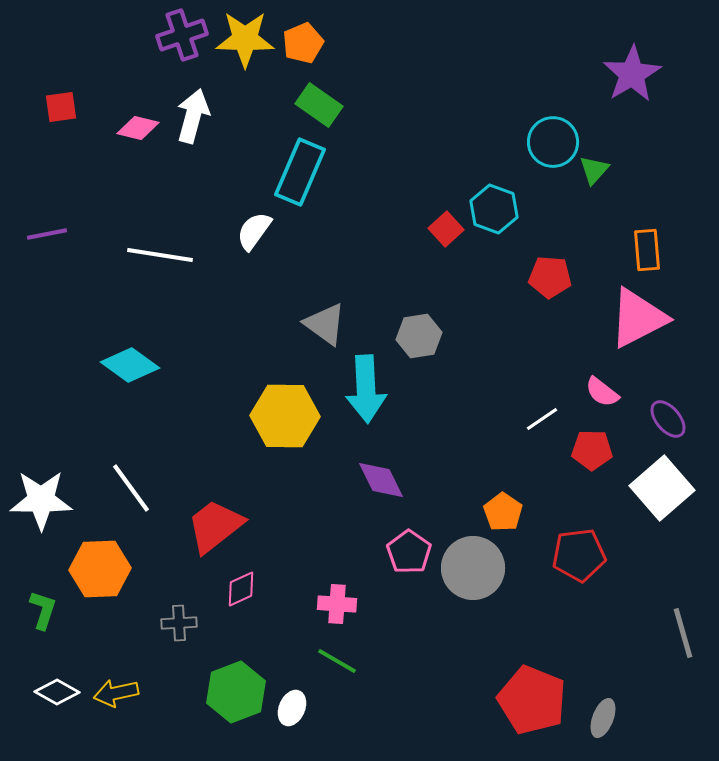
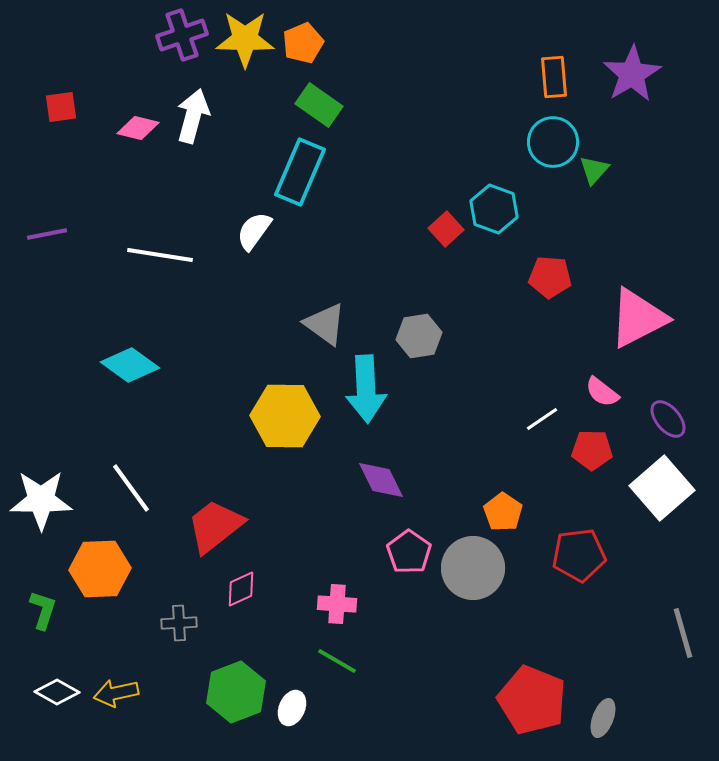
orange rectangle at (647, 250): moved 93 px left, 173 px up
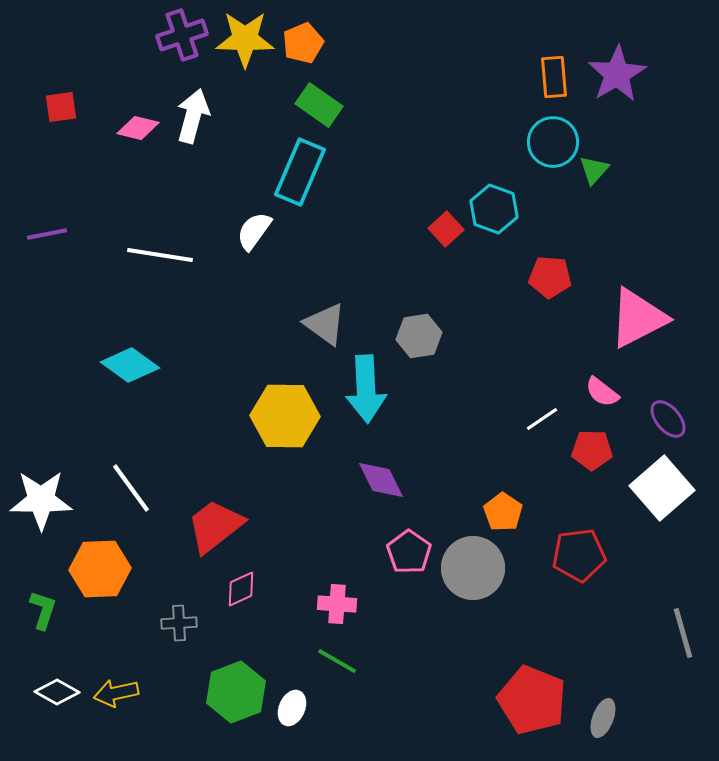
purple star at (632, 74): moved 15 px left
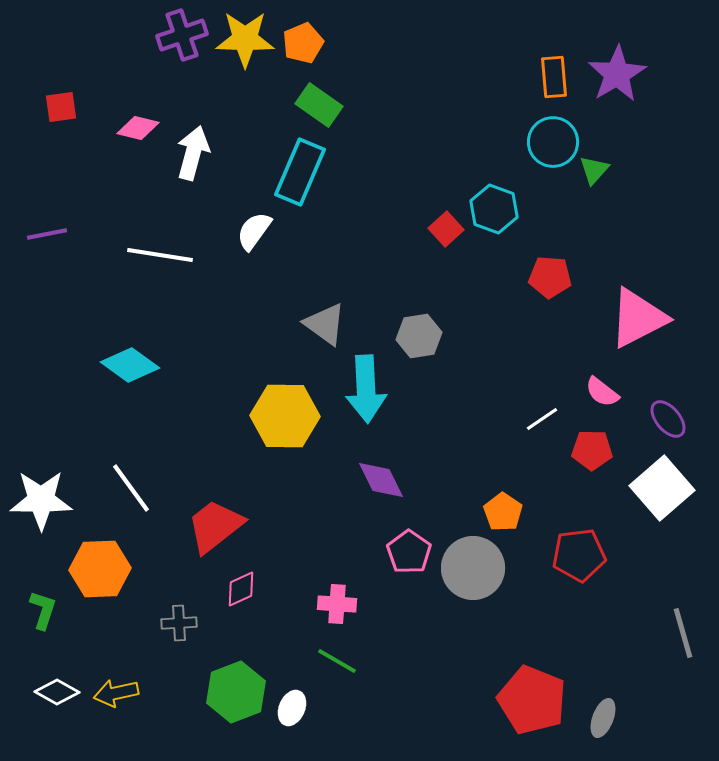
white arrow at (193, 116): moved 37 px down
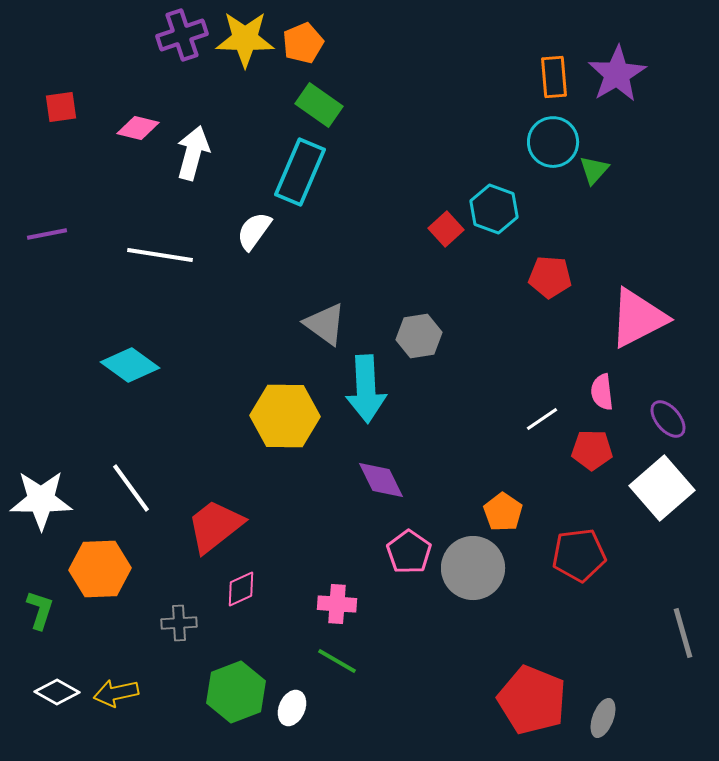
pink semicircle at (602, 392): rotated 45 degrees clockwise
green L-shape at (43, 610): moved 3 px left
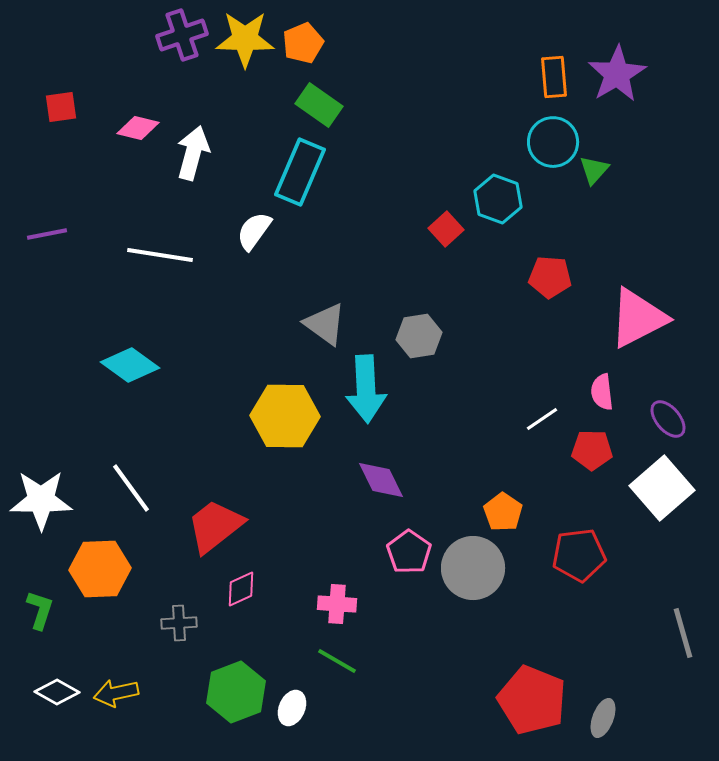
cyan hexagon at (494, 209): moved 4 px right, 10 px up
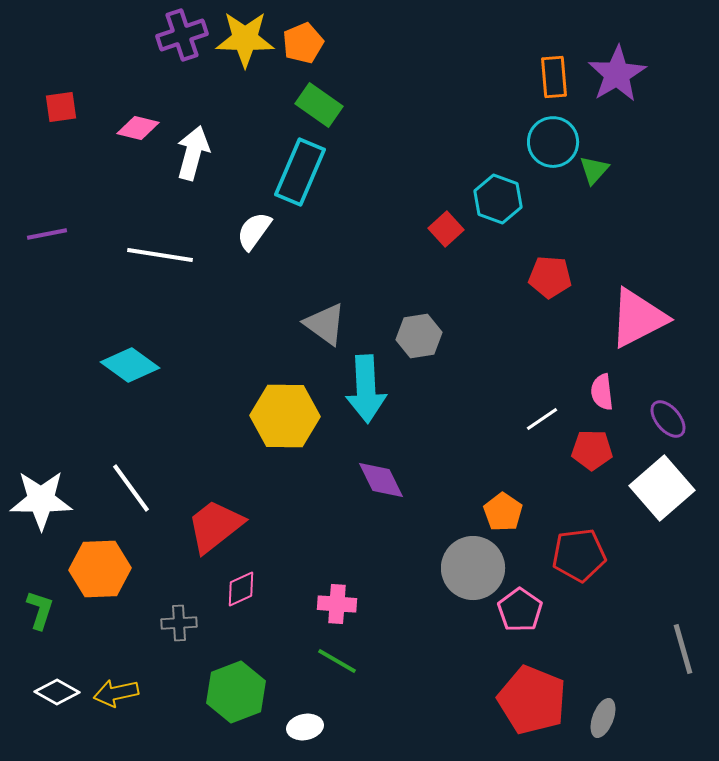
pink pentagon at (409, 552): moved 111 px right, 58 px down
gray line at (683, 633): moved 16 px down
white ellipse at (292, 708): moved 13 px right, 19 px down; rotated 56 degrees clockwise
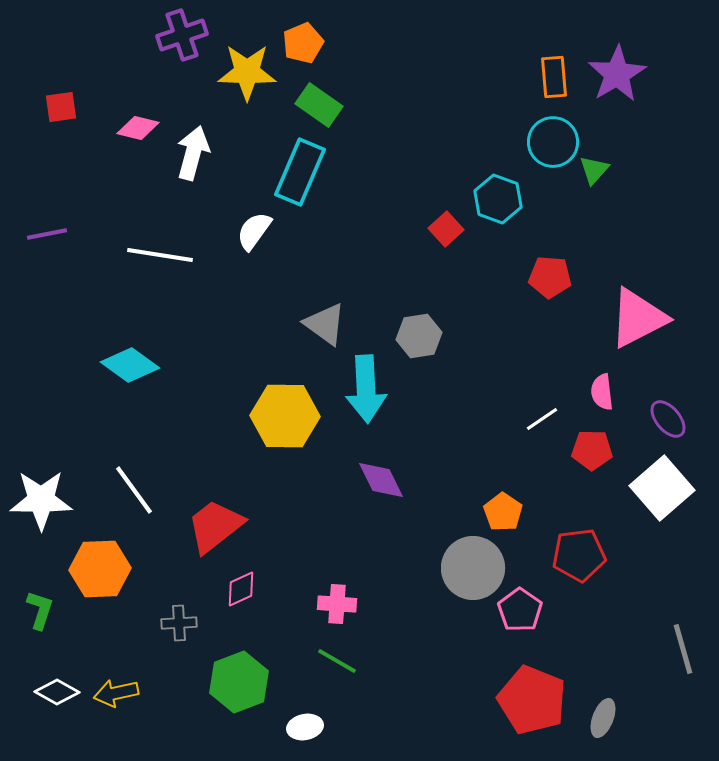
yellow star at (245, 39): moved 2 px right, 33 px down
white line at (131, 488): moved 3 px right, 2 px down
green hexagon at (236, 692): moved 3 px right, 10 px up
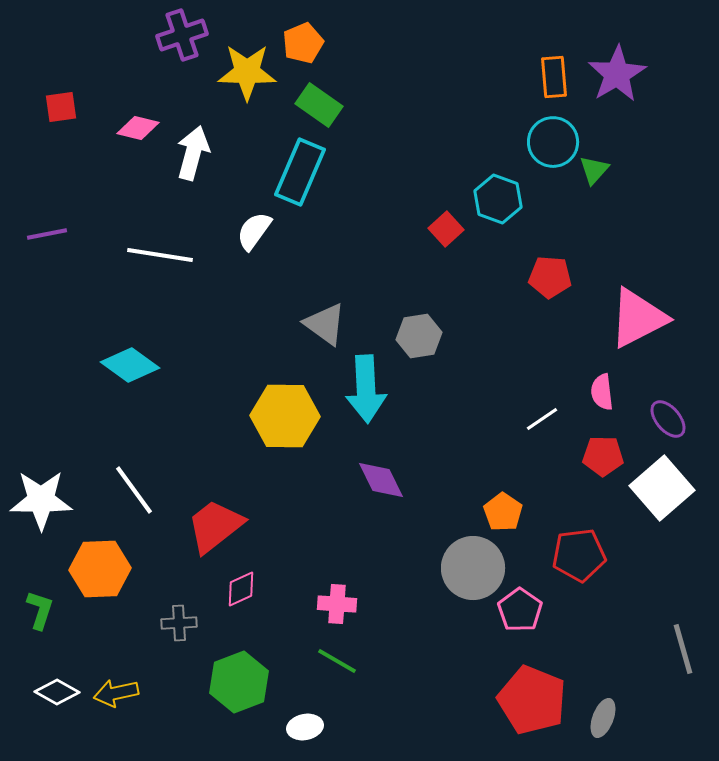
red pentagon at (592, 450): moved 11 px right, 6 px down
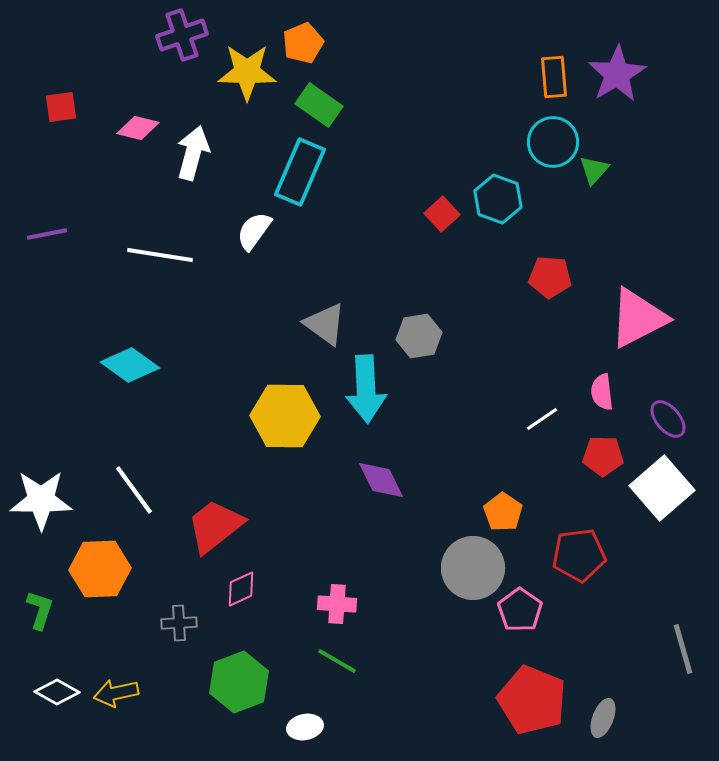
red square at (446, 229): moved 4 px left, 15 px up
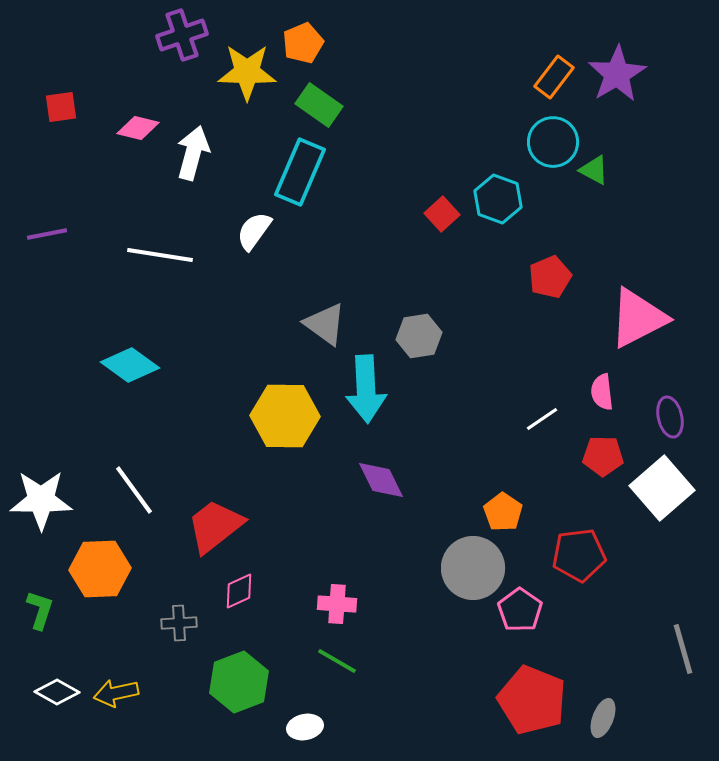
orange rectangle at (554, 77): rotated 42 degrees clockwise
green triangle at (594, 170): rotated 44 degrees counterclockwise
red pentagon at (550, 277): rotated 27 degrees counterclockwise
purple ellipse at (668, 419): moved 2 px right, 2 px up; rotated 27 degrees clockwise
pink diamond at (241, 589): moved 2 px left, 2 px down
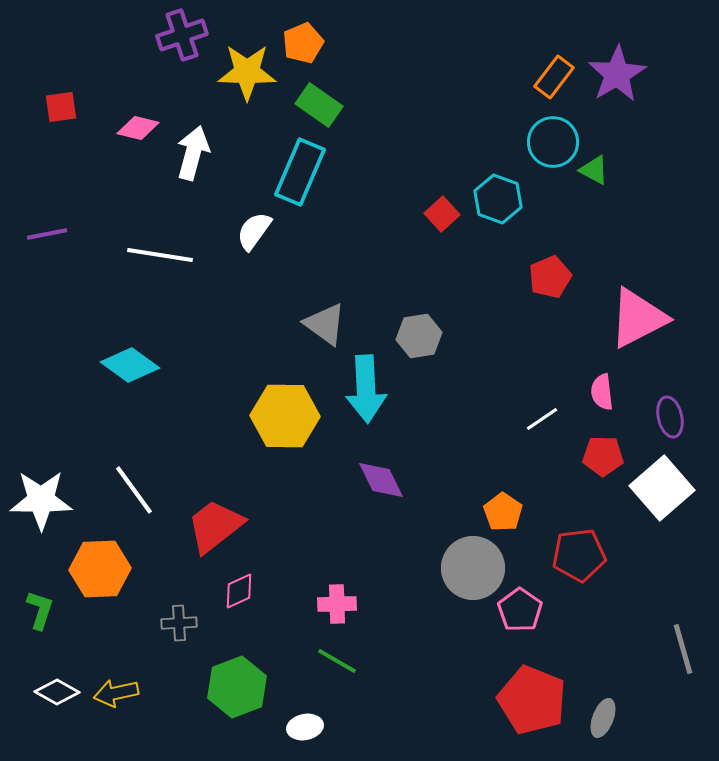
pink cross at (337, 604): rotated 6 degrees counterclockwise
green hexagon at (239, 682): moved 2 px left, 5 px down
